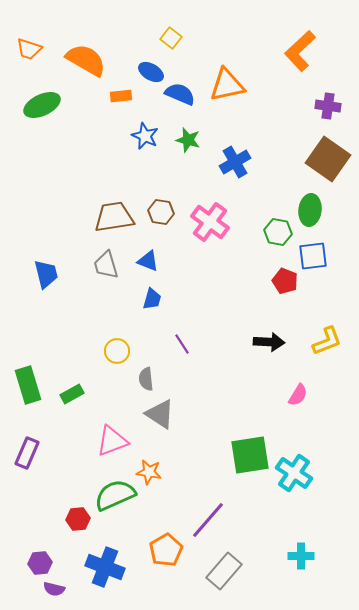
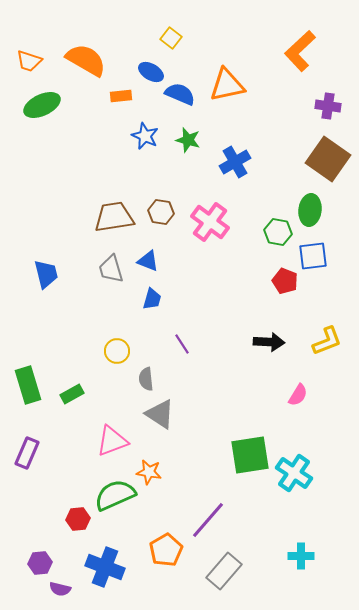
orange trapezoid at (29, 49): moved 12 px down
gray trapezoid at (106, 265): moved 5 px right, 4 px down
purple semicircle at (54, 589): moved 6 px right
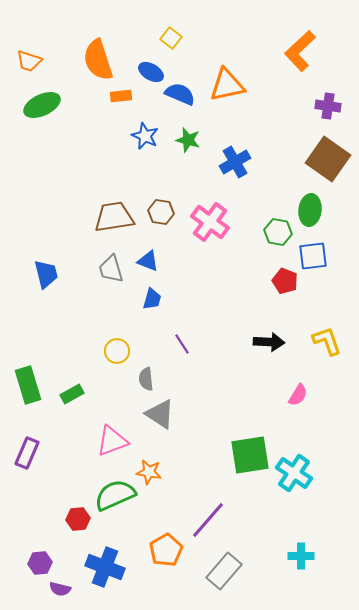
orange semicircle at (86, 60): moved 12 px right; rotated 138 degrees counterclockwise
yellow L-shape at (327, 341): rotated 88 degrees counterclockwise
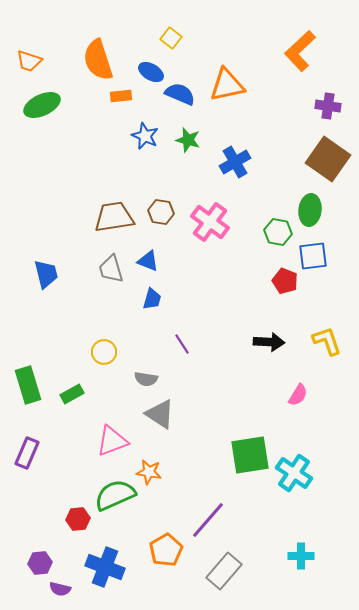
yellow circle at (117, 351): moved 13 px left, 1 px down
gray semicircle at (146, 379): rotated 75 degrees counterclockwise
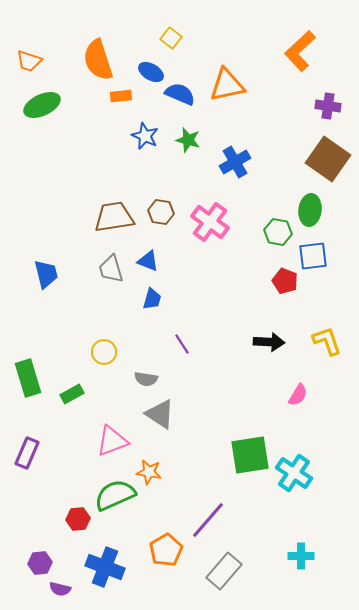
green rectangle at (28, 385): moved 7 px up
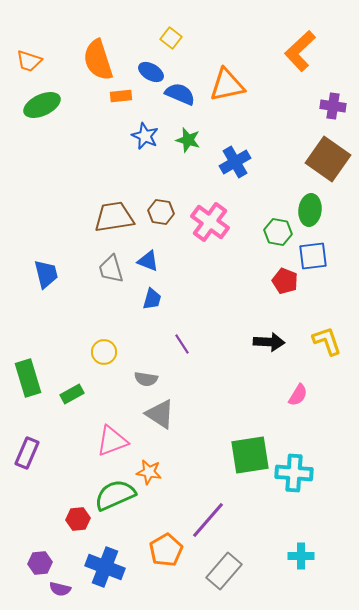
purple cross at (328, 106): moved 5 px right
cyan cross at (294, 473): rotated 30 degrees counterclockwise
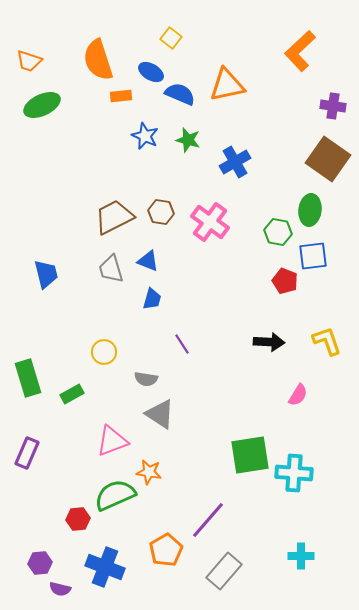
brown trapezoid at (114, 217): rotated 18 degrees counterclockwise
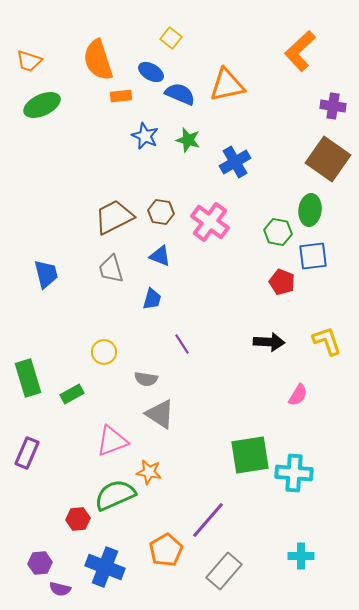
blue triangle at (148, 261): moved 12 px right, 5 px up
red pentagon at (285, 281): moved 3 px left, 1 px down
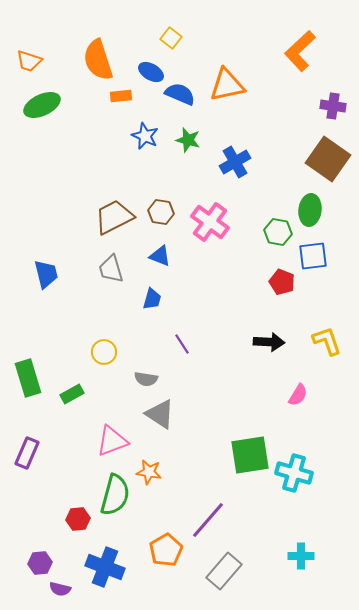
cyan cross at (294, 473): rotated 12 degrees clockwise
green semicircle at (115, 495): rotated 129 degrees clockwise
